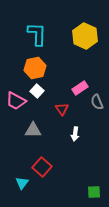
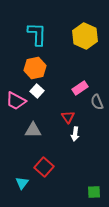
red triangle: moved 6 px right, 8 px down
red square: moved 2 px right
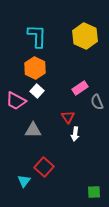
cyan L-shape: moved 2 px down
orange hexagon: rotated 20 degrees counterclockwise
cyan triangle: moved 2 px right, 2 px up
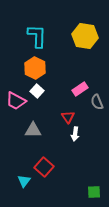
yellow hexagon: rotated 15 degrees counterclockwise
pink rectangle: moved 1 px down
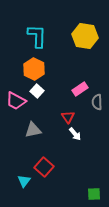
orange hexagon: moved 1 px left, 1 px down
gray semicircle: rotated 21 degrees clockwise
gray triangle: rotated 12 degrees counterclockwise
white arrow: rotated 48 degrees counterclockwise
green square: moved 2 px down
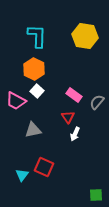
pink rectangle: moved 6 px left, 6 px down; rotated 70 degrees clockwise
gray semicircle: rotated 42 degrees clockwise
white arrow: rotated 64 degrees clockwise
red square: rotated 18 degrees counterclockwise
cyan triangle: moved 2 px left, 6 px up
green square: moved 2 px right, 1 px down
